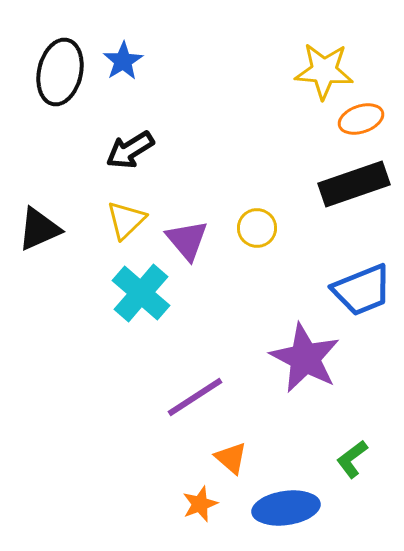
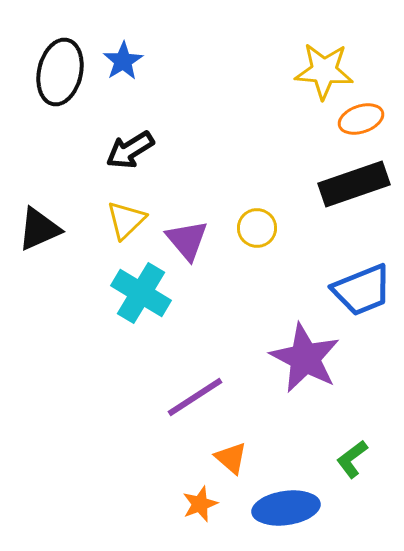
cyan cross: rotated 10 degrees counterclockwise
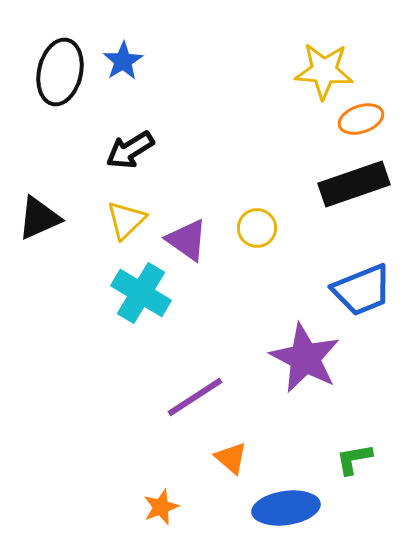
black triangle: moved 11 px up
purple triangle: rotated 15 degrees counterclockwise
green L-shape: moved 2 px right; rotated 27 degrees clockwise
orange star: moved 39 px left, 3 px down
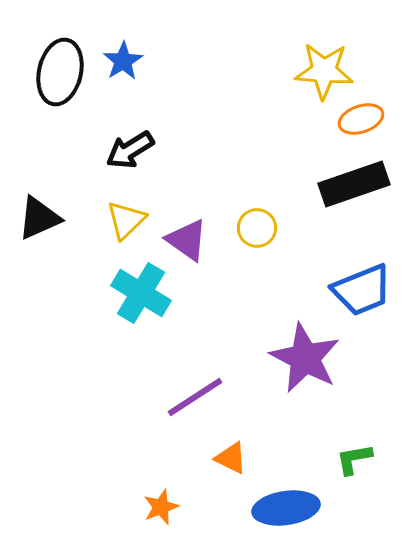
orange triangle: rotated 15 degrees counterclockwise
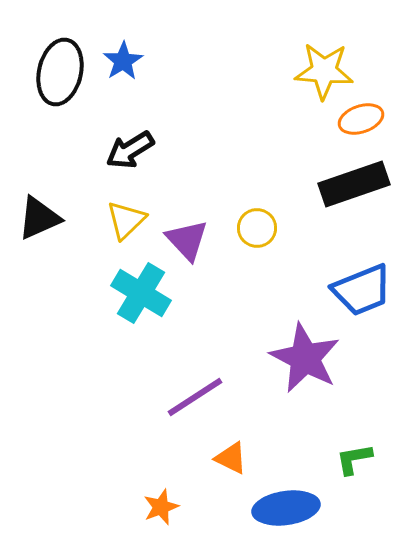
purple triangle: rotated 12 degrees clockwise
